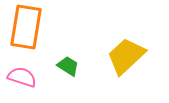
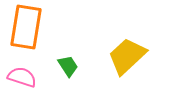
yellow trapezoid: moved 1 px right
green trapezoid: rotated 25 degrees clockwise
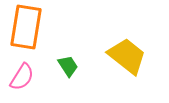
yellow trapezoid: rotated 81 degrees clockwise
pink semicircle: rotated 104 degrees clockwise
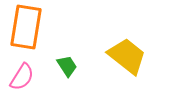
green trapezoid: moved 1 px left
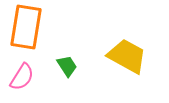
yellow trapezoid: rotated 9 degrees counterclockwise
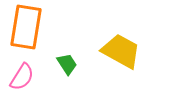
yellow trapezoid: moved 6 px left, 5 px up
green trapezoid: moved 2 px up
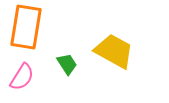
yellow trapezoid: moved 7 px left
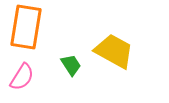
green trapezoid: moved 4 px right, 1 px down
